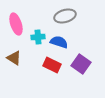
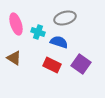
gray ellipse: moved 2 px down
cyan cross: moved 5 px up; rotated 24 degrees clockwise
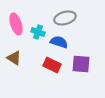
purple square: rotated 30 degrees counterclockwise
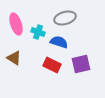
purple square: rotated 18 degrees counterclockwise
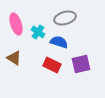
cyan cross: rotated 16 degrees clockwise
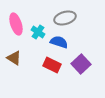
purple square: rotated 30 degrees counterclockwise
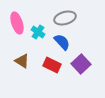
pink ellipse: moved 1 px right, 1 px up
blue semicircle: moved 3 px right; rotated 30 degrees clockwise
brown triangle: moved 8 px right, 3 px down
